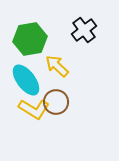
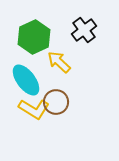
green hexagon: moved 4 px right, 2 px up; rotated 16 degrees counterclockwise
yellow arrow: moved 2 px right, 4 px up
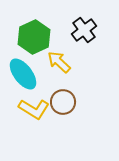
cyan ellipse: moved 3 px left, 6 px up
brown circle: moved 7 px right
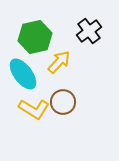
black cross: moved 5 px right, 1 px down
green hexagon: moved 1 px right; rotated 12 degrees clockwise
yellow arrow: rotated 90 degrees clockwise
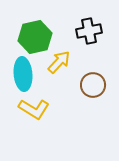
black cross: rotated 25 degrees clockwise
cyan ellipse: rotated 32 degrees clockwise
brown circle: moved 30 px right, 17 px up
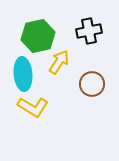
green hexagon: moved 3 px right, 1 px up
yellow arrow: rotated 10 degrees counterclockwise
brown circle: moved 1 px left, 1 px up
yellow L-shape: moved 1 px left, 2 px up
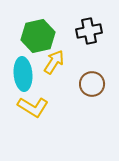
yellow arrow: moved 5 px left
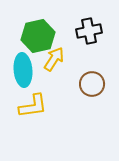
yellow arrow: moved 3 px up
cyan ellipse: moved 4 px up
yellow L-shape: moved 1 px up; rotated 40 degrees counterclockwise
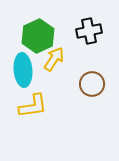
green hexagon: rotated 12 degrees counterclockwise
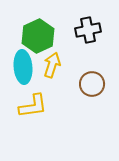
black cross: moved 1 px left, 1 px up
yellow arrow: moved 2 px left, 6 px down; rotated 15 degrees counterclockwise
cyan ellipse: moved 3 px up
